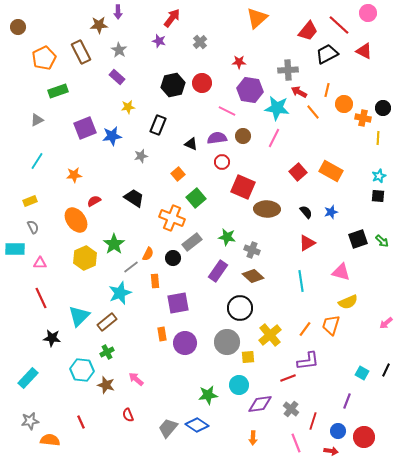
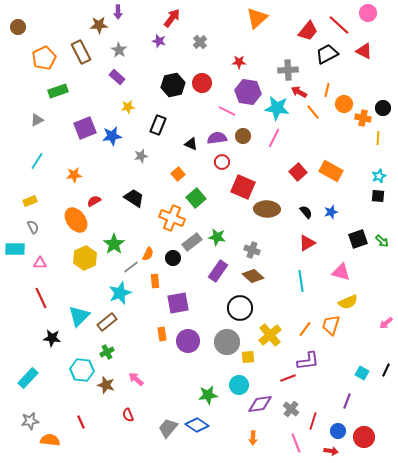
purple hexagon at (250, 90): moved 2 px left, 2 px down
green star at (227, 237): moved 10 px left
purple circle at (185, 343): moved 3 px right, 2 px up
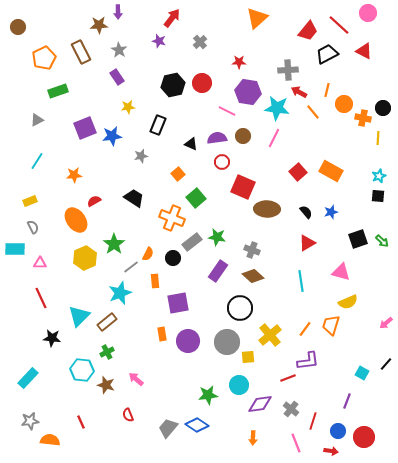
purple rectangle at (117, 77): rotated 14 degrees clockwise
black line at (386, 370): moved 6 px up; rotated 16 degrees clockwise
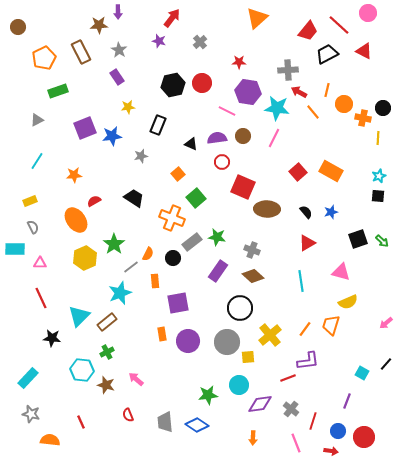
gray star at (30, 421): moved 1 px right, 7 px up; rotated 24 degrees clockwise
gray trapezoid at (168, 428): moved 3 px left, 6 px up; rotated 45 degrees counterclockwise
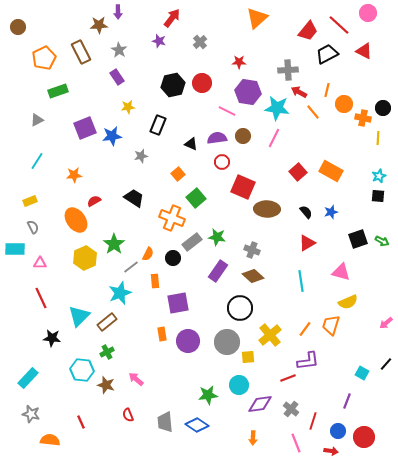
green arrow at (382, 241): rotated 16 degrees counterclockwise
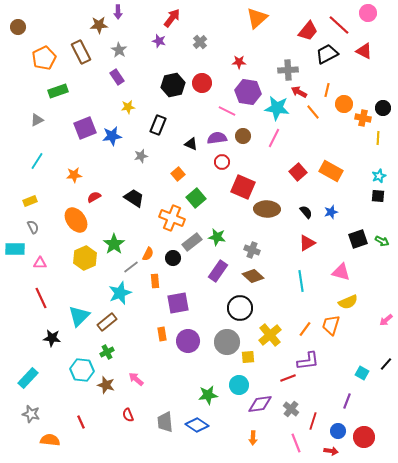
red semicircle at (94, 201): moved 4 px up
pink arrow at (386, 323): moved 3 px up
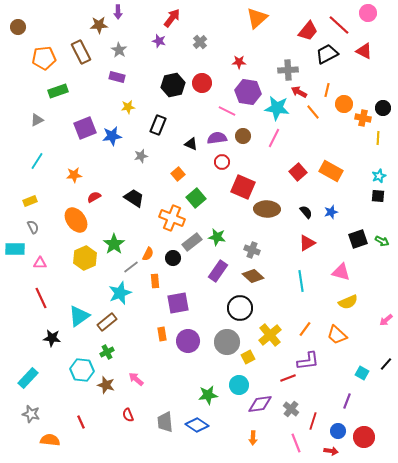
orange pentagon at (44, 58): rotated 20 degrees clockwise
purple rectangle at (117, 77): rotated 42 degrees counterclockwise
cyan triangle at (79, 316): rotated 10 degrees clockwise
orange trapezoid at (331, 325): moved 6 px right, 10 px down; rotated 65 degrees counterclockwise
yellow square at (248, 357): rotated 24 degrees counterclockwise
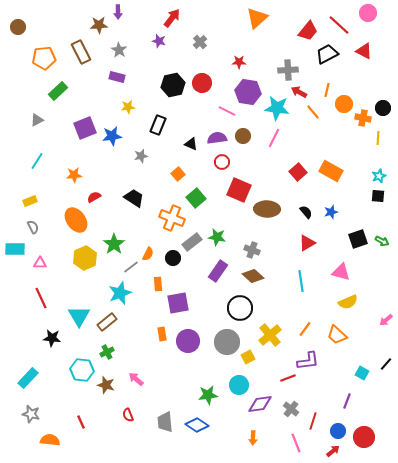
green rectangle at (58, 91): rotated 24 degrees counterclockwise
red square at (243, 187): moved 4 px left, 3 px down
orange rectangle at (155, 281): moved 3 px right, 3 px down
cyan triangle at (79, 316): rotated 25 degrees counterclockwise
red arrow at (331, 451): moved 2 px right; rotated 48 degrees counterclockwise
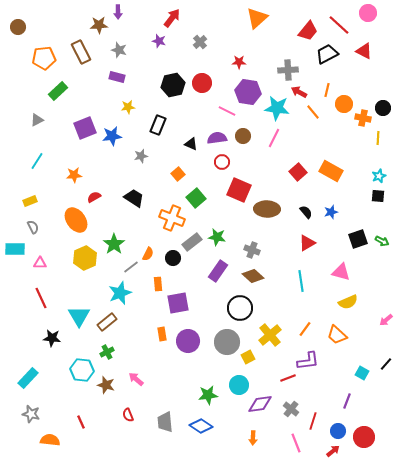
gray star at (119, 50): rotated 14 degrees counterclockwise
blue diamond at (197, 425): moved 4 px right, 1 px down
